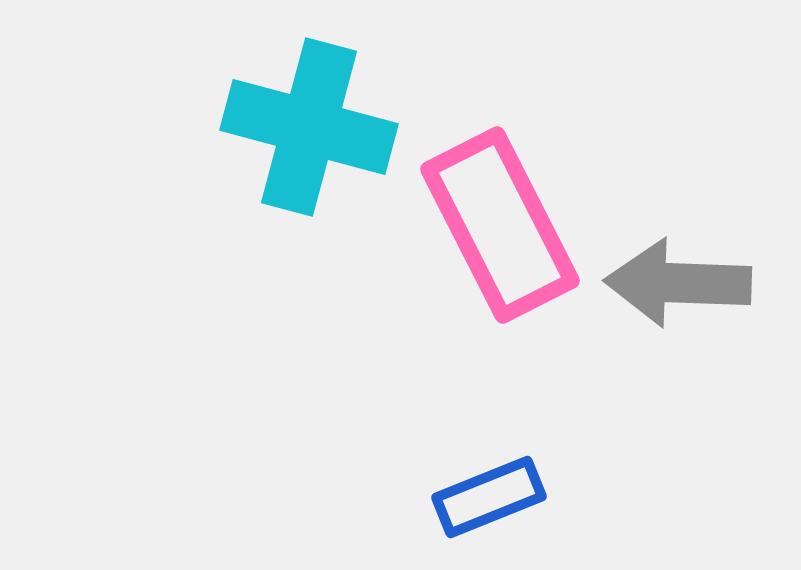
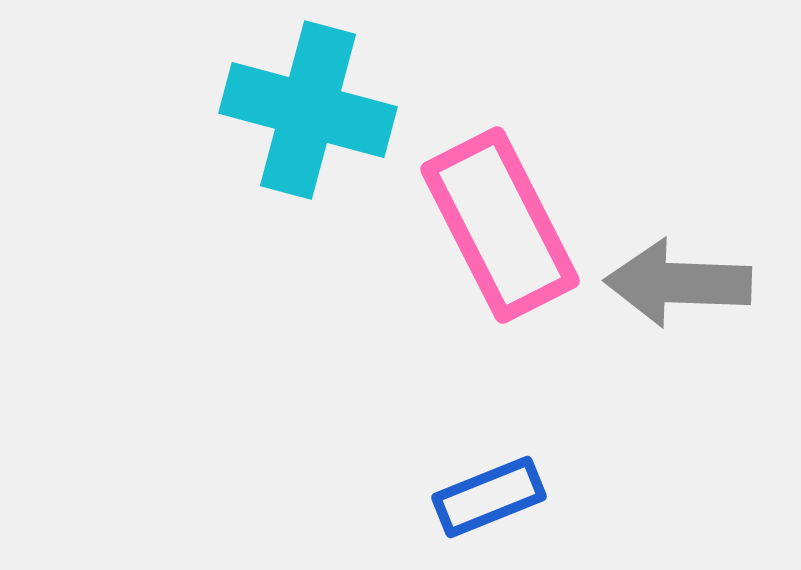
cyan cross: moved 1 px left, 17 px up
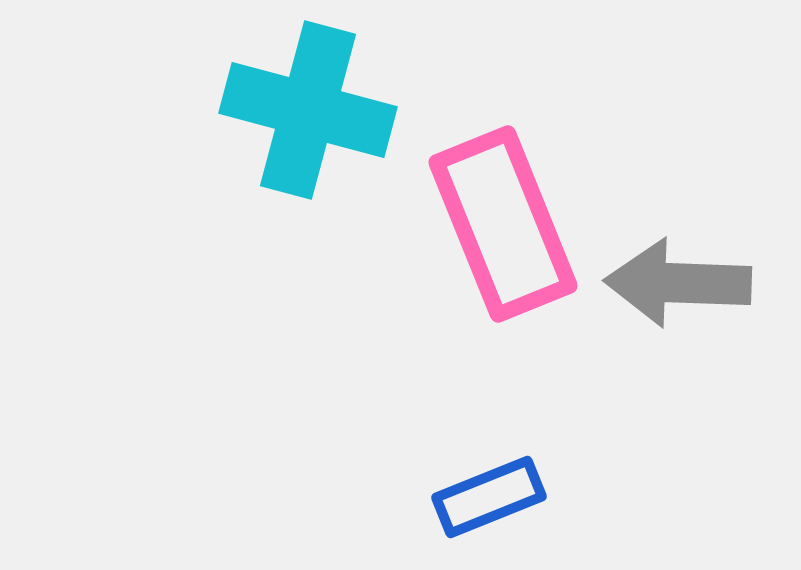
pink rectangle: moved 3 px right, 1 px up; rotated 5 degrees clockwise
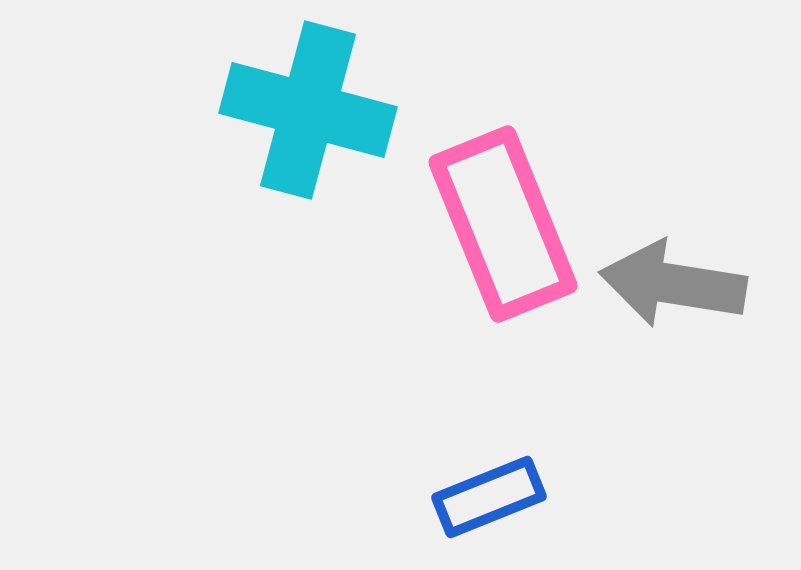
gray arrow: moved 5 px left, 1 px down; rotated 7 degrees clockwise
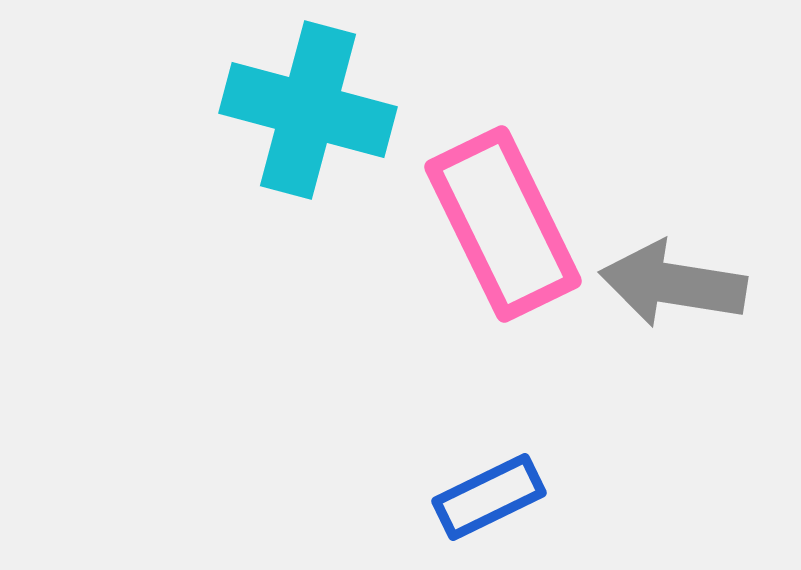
pink rectangle: rotated 4 degrees counterclockwise
blue rectangle: rotated 4 degrees counterclockwise
